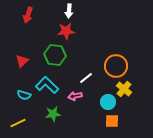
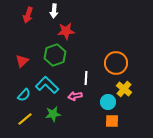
white arrow: moved 15 px left
green hexagon: rotated 25 degrees counterclockwise
orange circle: moved 3 px up
white line: rotated 48 degrees counterclockwise
cyan semicircle: rotated 64 degrees counterclockwise
yellow line: moved 7 px right, 4 px up; rotated 14 degrees counterclockwise
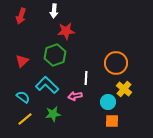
red arrow: moved 7 px left, 1 px down
cyan semicircle: moved 1 px left, 2 px down; rotated 96 degrees counterclockwise
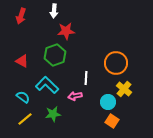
red triangle: rotated 48 degrees counterclockwise
orange square: rotated 32 degrees clockwise
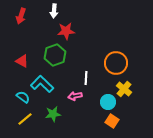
cyan L-shape: moved 5 px left, 1 px up
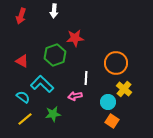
red star: moved 9 px right, 7 px down
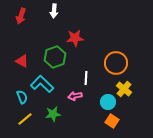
green hexagon: moved 2 px down
cyan semicircle: moved 1 px left; rotated 32 degrees clockwise
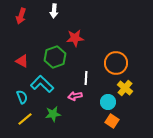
yellow cross: moved 1 px right, 1 px up
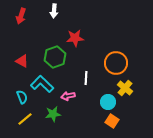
pink arrow: moved 7 px left
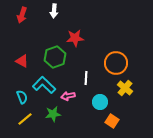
red arrow: moved 1 px right, 1 px up
cyan L-shape: moved 2 px right, 1 px down
cyan circle: moved 8 px left
